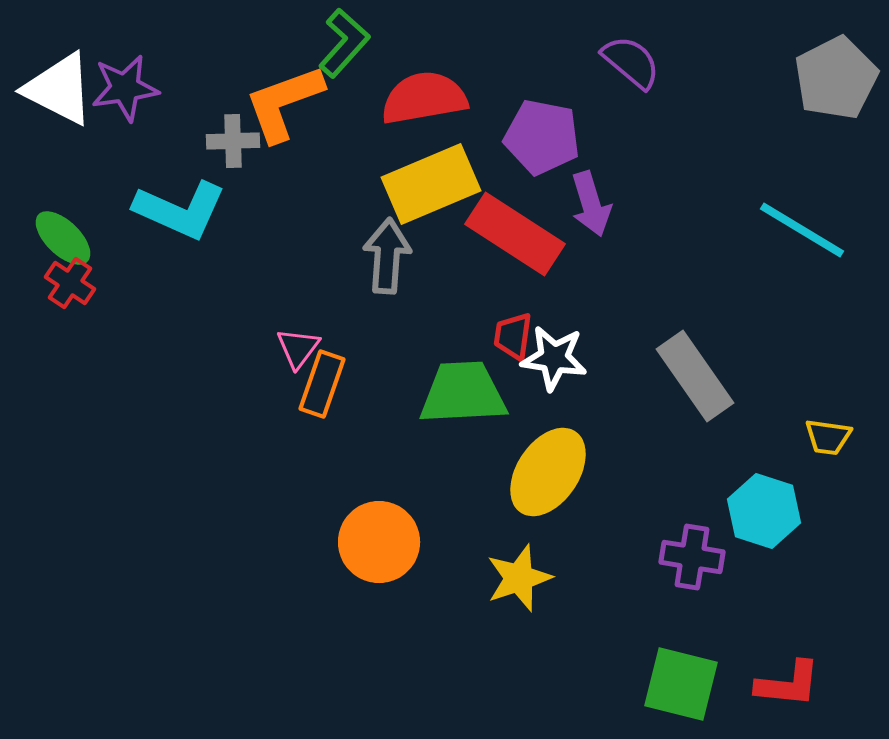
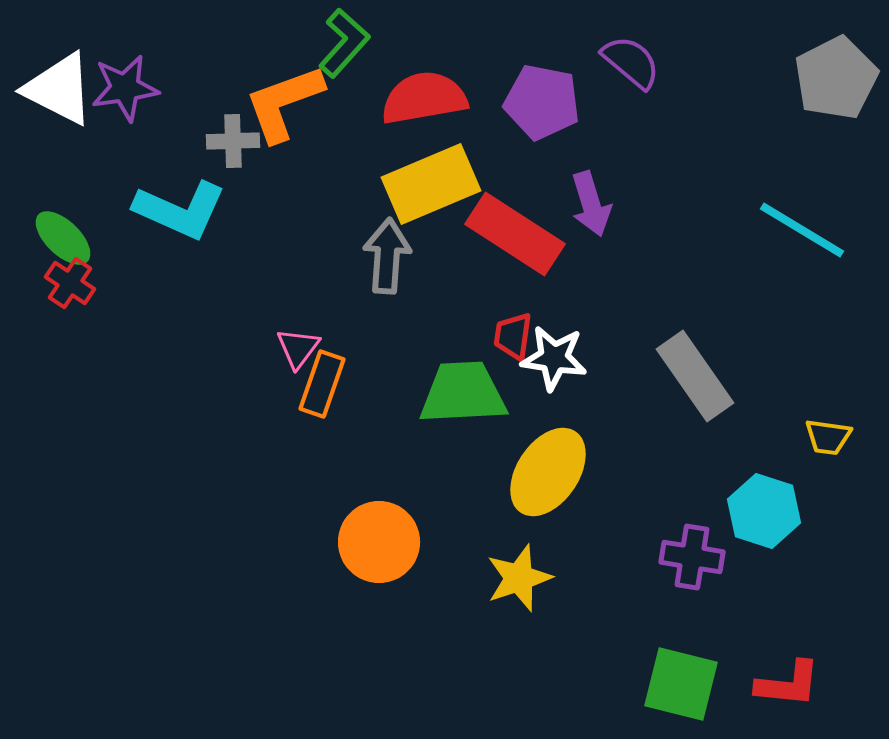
purple pentagon: moved 35 px up
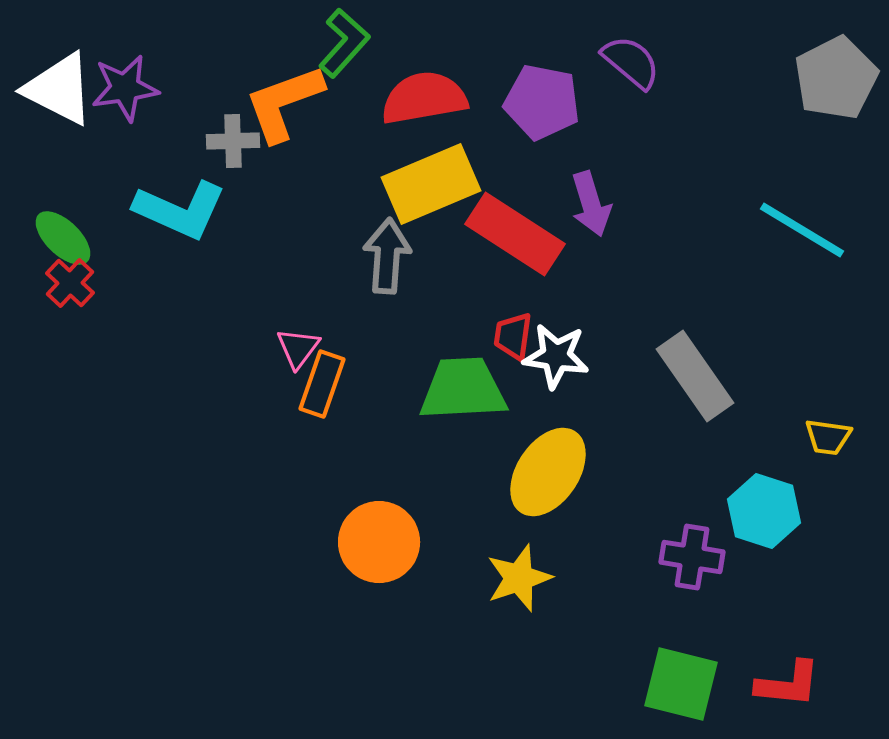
red cross: rotated 9 degrees clockwise
white star: moved 2 px right, 2 px up
green trapezoid: moved 4 px up
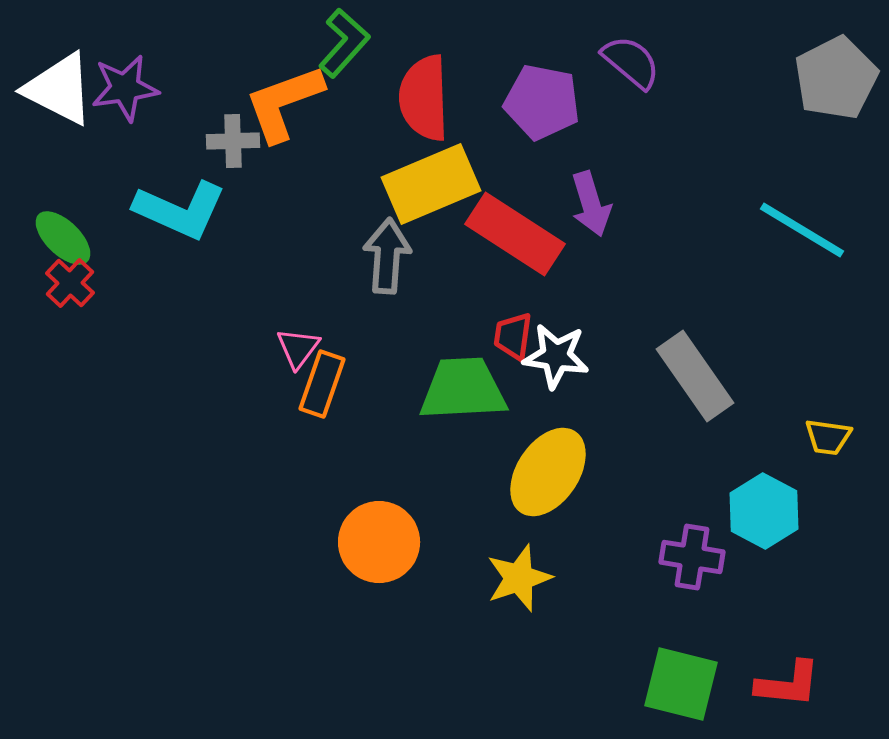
red semicircle: rotated 82 degrees counterclockwise
cyan hexagon: rotated 10 degrees clockwise
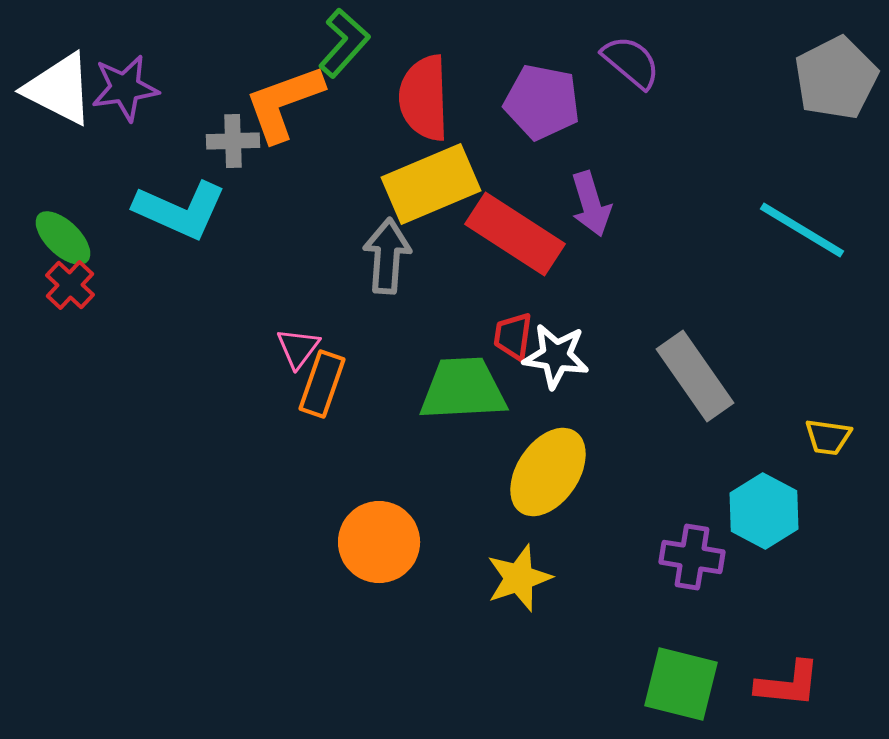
red cross: moved 2 px down
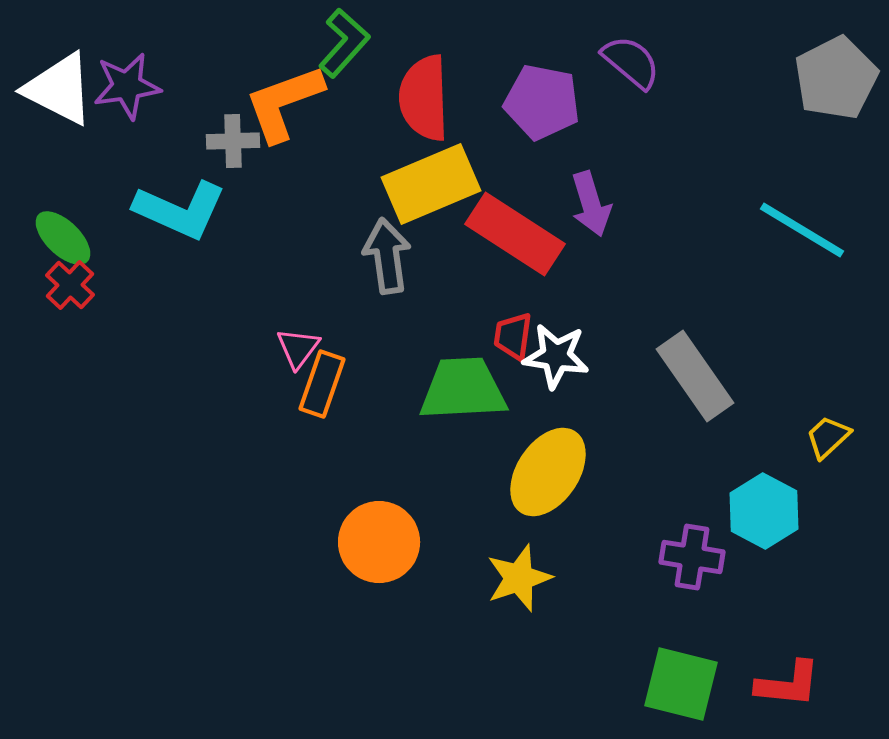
purple star: moved 2 px right, 2 px up
gray arrow: rotated 12 degrees counterclockwise
yellow trapezoid: rotated 129 degrees clockwise
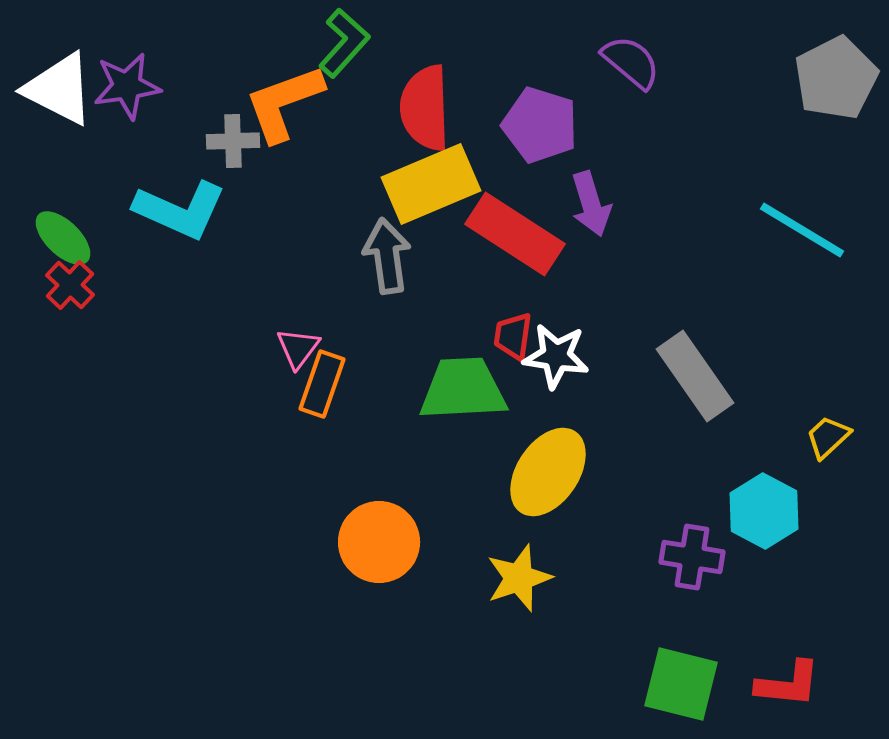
red semicircle: moved 1 px right, 10 px down
purple pentagon: moved 2 px left, 23 px down; rotated 6 degrees clockwise
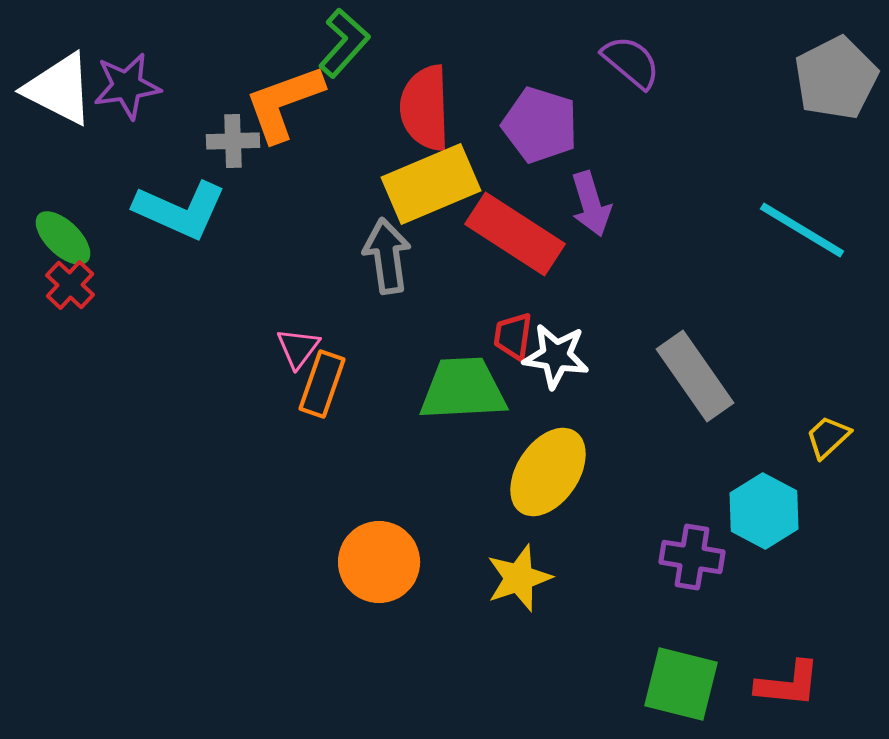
orange circle: moved 20 px down
